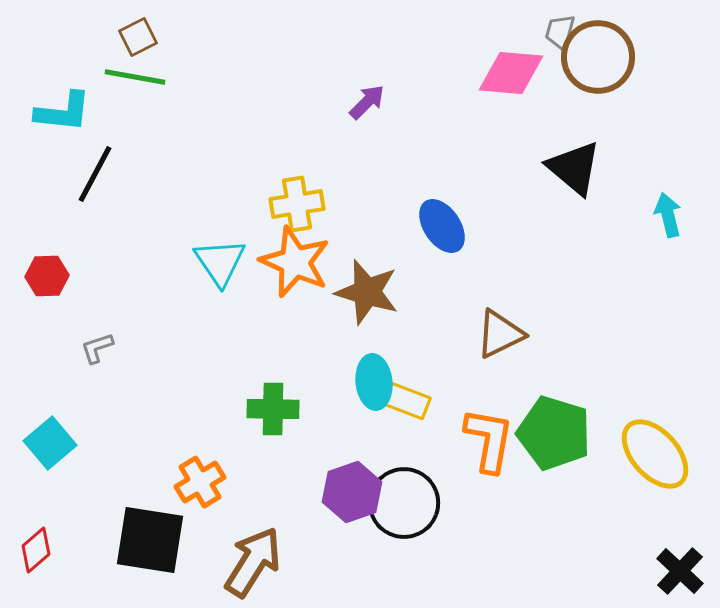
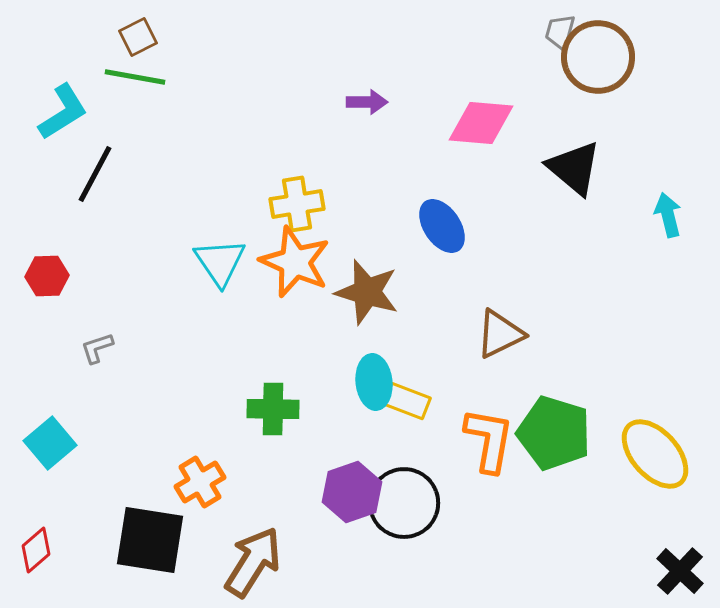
pink diamond: moved 30 px left, 50 px down
purple arrow: rotated 45 degrees clockwise
cyan L-shape: rotated 38 degrees counterclockwise
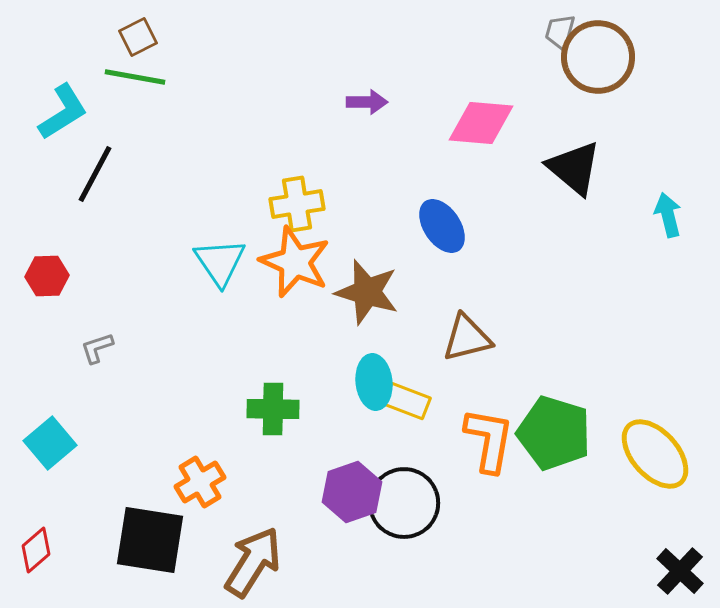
brown triangle: moved 33 px left, 4 px down; rotated 12 degrees clockwise
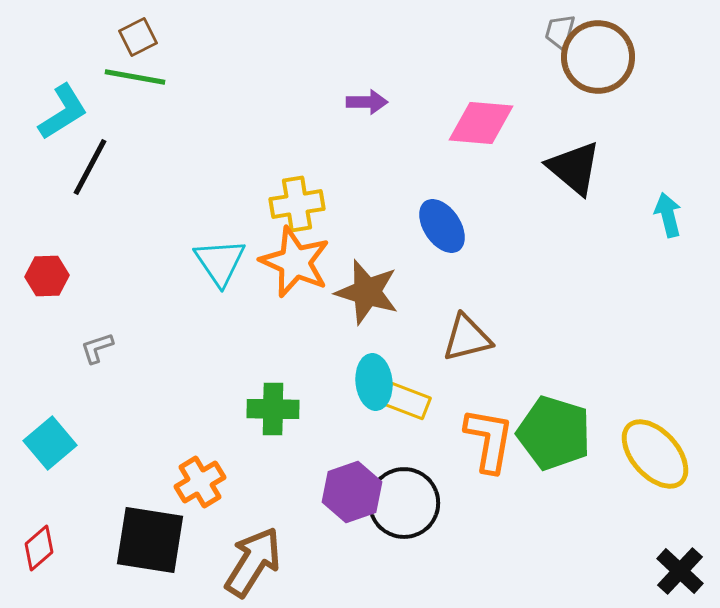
black line: moved 5 px left, 7 px up
red diamond: moved 3 px right, 2 px up
